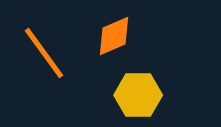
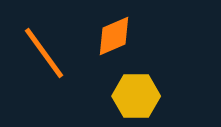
yellow hexagon: moved 2 px left, 1 px down
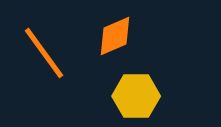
orange diamond: moved 1 px right
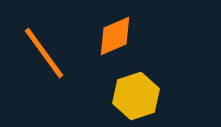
yellow hexagon: rotated 18 degrees counterclockwise
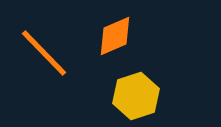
orange line: rotated 8 degrees counterclockwise
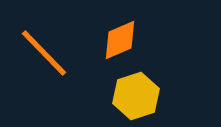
orange diamond: moved 5 px right, 4 px down
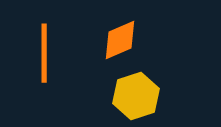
orange line: rotated 44 degrees clockwise
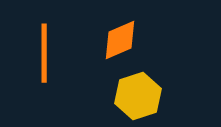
yellow hexagon: moved 2 px right
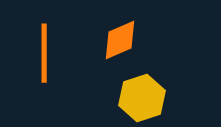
yellow hexagon: moved 4 px right, 2 px down
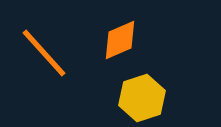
orange line: rotated 42 degrees counterclockwise
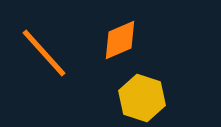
yellow hexagon: rotated 24 degrees counterclockwise
